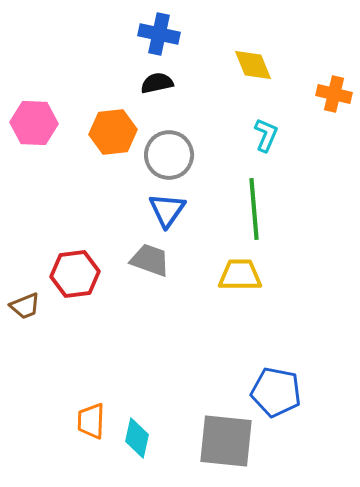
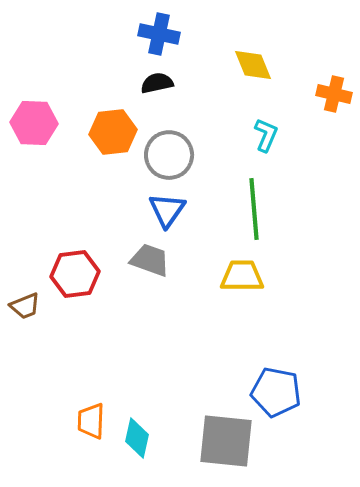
yellow trapezoid: moved 2 px right, 1 px down
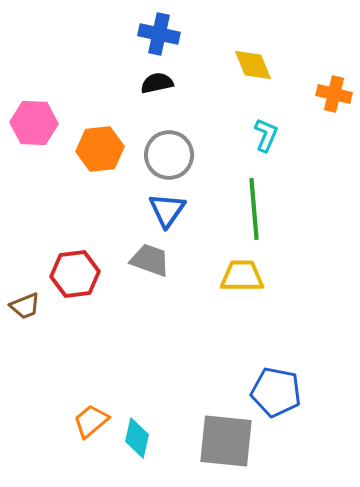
orange hexagon: moved 13 px left, 17 px down
orange trapezoid: rotated 48 degrees clockwise
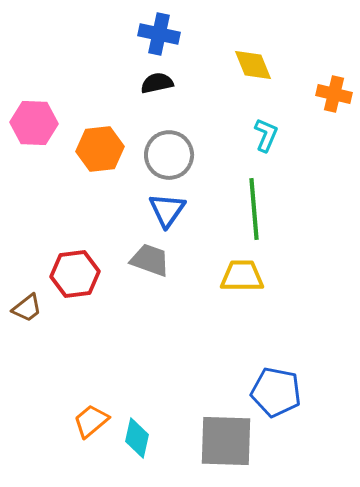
brown trapezoid: moved 2 px right, 2 px down; rotated 16 degrees counterclockwise
gray square: rotated 4 degrees counterclockwise
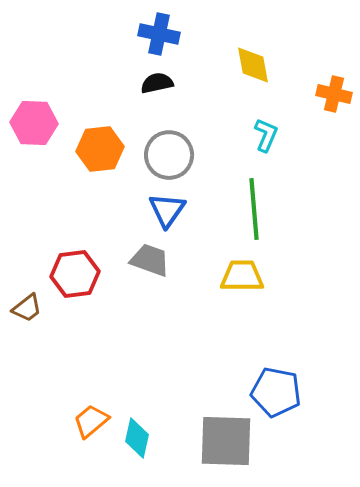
yellow diamond: rotated 12 degrees clockwise
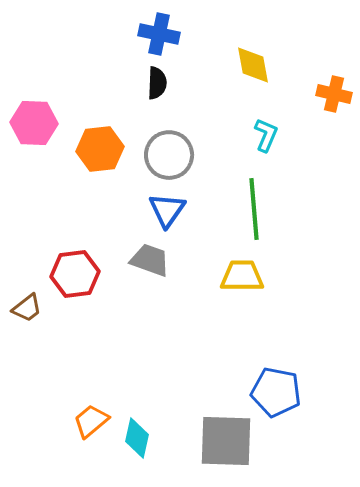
black semicircle: rotated 104 degrees clockwise
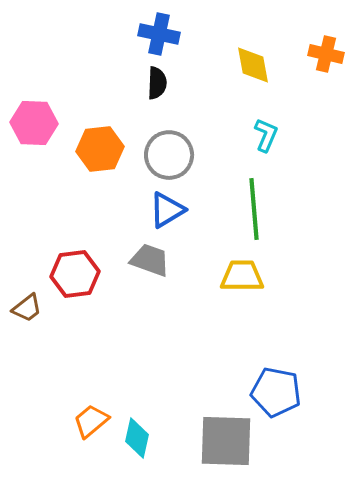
orange cross: moved 8 px left, 40 px up
blue triangle: rotated 24 degrees clockwise
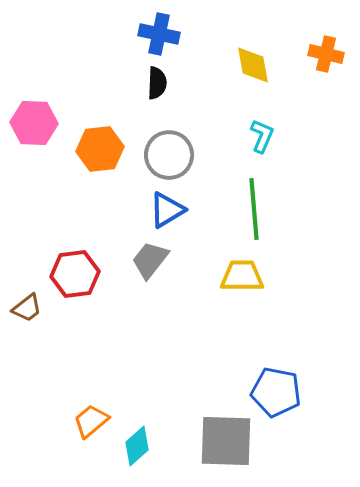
cyan L-shape: moved 4 px left, 1 px down
gray trapezoid: rotated 72 degrees counterclockwise
cyan diamond: moved 8 px down; rotated 36 degrees clockwise
